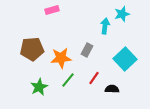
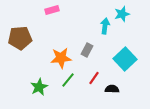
brown pentagon: moved 12 px left, 11 px up
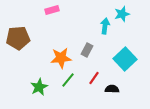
brown pentagon: moved 2 px left
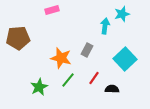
orange star: rotated 20 degrees clockwise
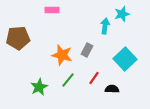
pink rectangle: rotated 16 degrees clockwise
orange star: moved 1 px right, 3 px up
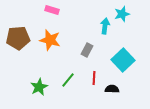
pink rectangle: rotated 16 degrees clockwise
orange star: moved 12 px left, 15 px up
cyan square: moved 2 px left, 1 px down
red line: rotated 32 degrees counterclockwise
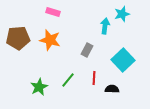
pink rectangle: moved 1 px right, 2 px down
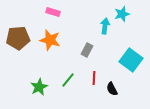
cyan square: moved 8 px right; rotated 10 degrees counterclockwise
black semicircle: rotated 120 degrees counterclockwise
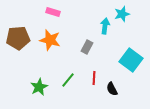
gray rectangle: moved 3 px up
